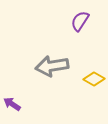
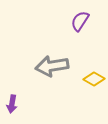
purple arrow: rotated 114 degrees counterclockwise
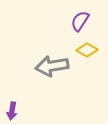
yellow diamond: moved 7 px left, 29 px up
purple arrow: moved 7 px down
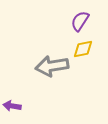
yellow diamond: moved 4 px left, 1 px up; rotated 40 degrees counterclockwise
purple arrow: moved 5 px up; rotated 90 degrees clockwise
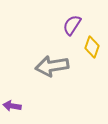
purple semicircle: moved 8 px left, 4 px down
yellow diamond: moved 9 px right, 2 px up; rotated 60 degrees counterclockwise
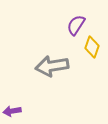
purple semicircle: moved 4 px right
purple arrow: moved 5 px down; rotated 18 degrees counterclockwise
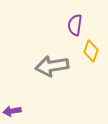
purple semicircle: moved 1 px left; rotated 25 degrees counterclockwise
yellow diamond: moved 1 px left, 4 px down
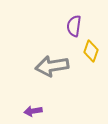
purple semicircle: moved 1 px left, 1 px down
purple arrow: moved 21 px right
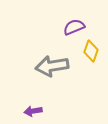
purple semicircle: moved 1 px down; rotated 60 degrees clockwise
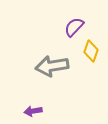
purple semicircle: rotated 25 degrees counterclockwise
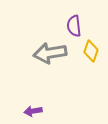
purple semicircle: moved 1 px up; rotated 50 degrees counterclockwise
gray arrow: moved 2 px left, 13 px up
